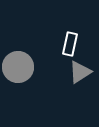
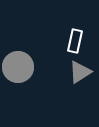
white rectangle: moved 5 px right, 3 px up
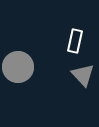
gray triangle: moved 3 px right, 3 px down; rotated 40 degrees counterclockwise
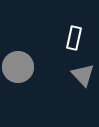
white rectangle: moved 1 px left, 3 px up
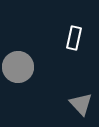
gray triangle: moved 2 px left, 29 px down
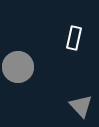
gray triangle: moved 2 px down
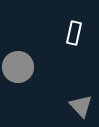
white rectangle: moved 5 px up
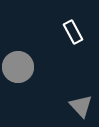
white rectangle: moved 1 px left, 1 px up; rotated 40 degrees counterclockwise
